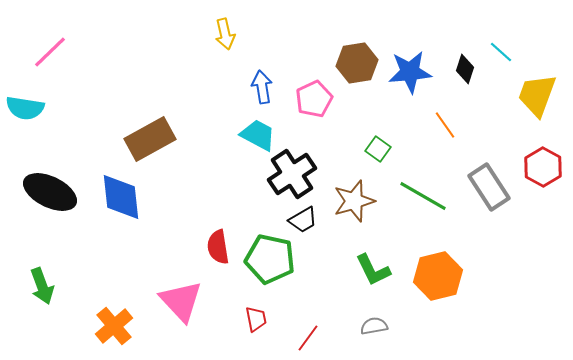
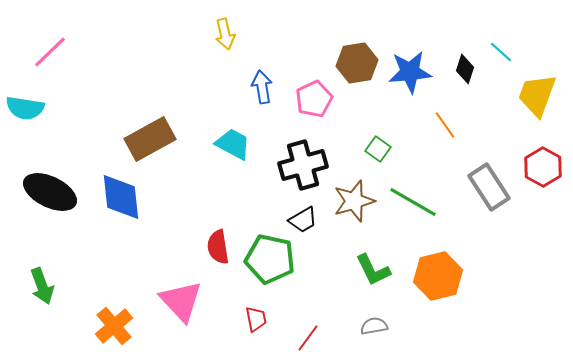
cyan trapezoid: moved 25 px left, 9 px down
black cross: moved 11 px right, 9 px up; rotated 18 degrees clockwise
green line: moved 10 px left, 6 px down
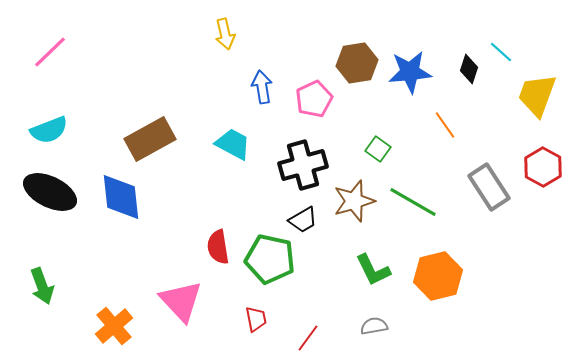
black diamond: moved 4 px right
cyan semicircle: moved 24 px right, 22 px down; rotated 30 degrees counterclockwise
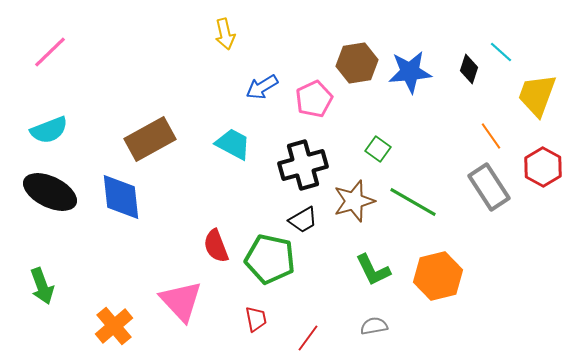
blue arrow: rotated 112 degrees counterclockwise
orange line: moved 46 px right, 11 px down
red semicircle: moved 2 px left, 1 px up; rotated 12 degrees counterclockwise
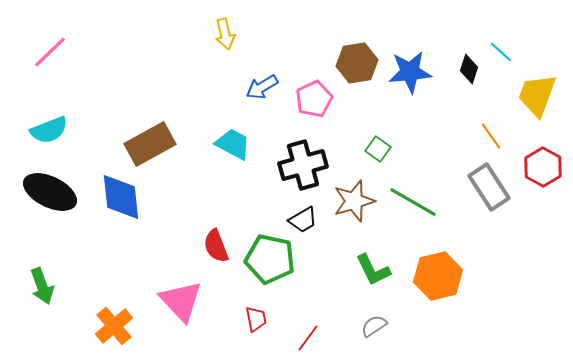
brown rectangle: moved 5 px down
gray semicircle: rotated 24 degrees counterclockwise
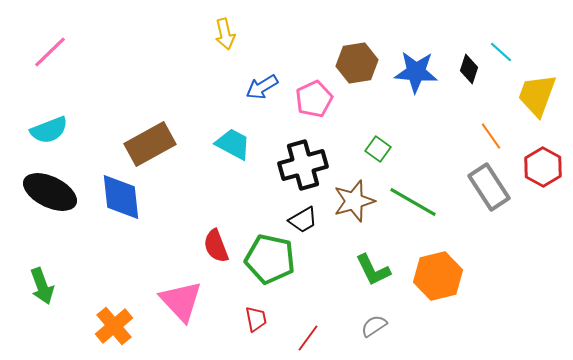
blue star: moved 6 px right; rotated 9 degrees clockwise
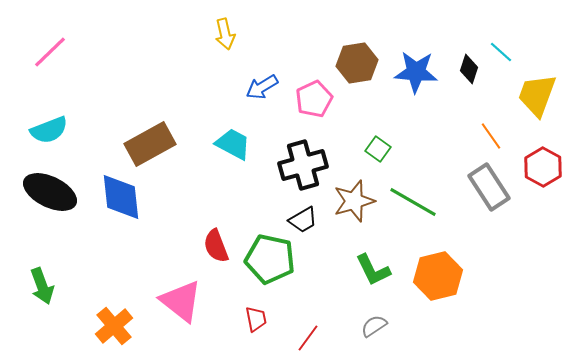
pink triangle: rotated 9 degrees counterclockwise
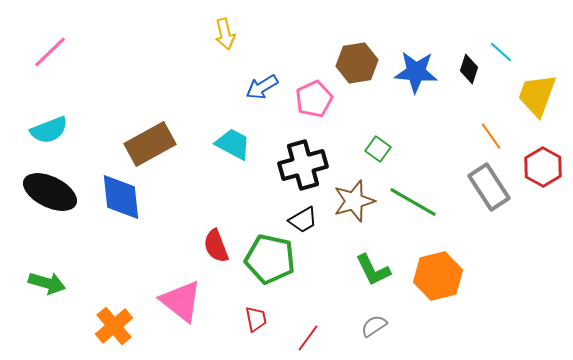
green arrow: moved 5 px right, 3 px up; rotated 54 degrees counterclockwise
